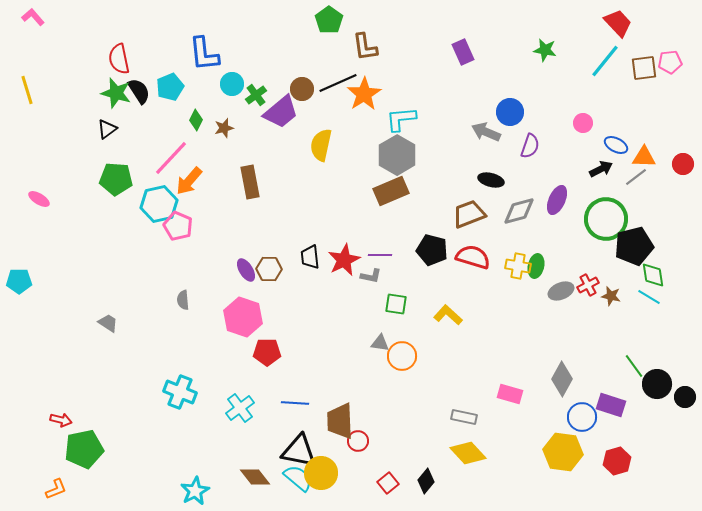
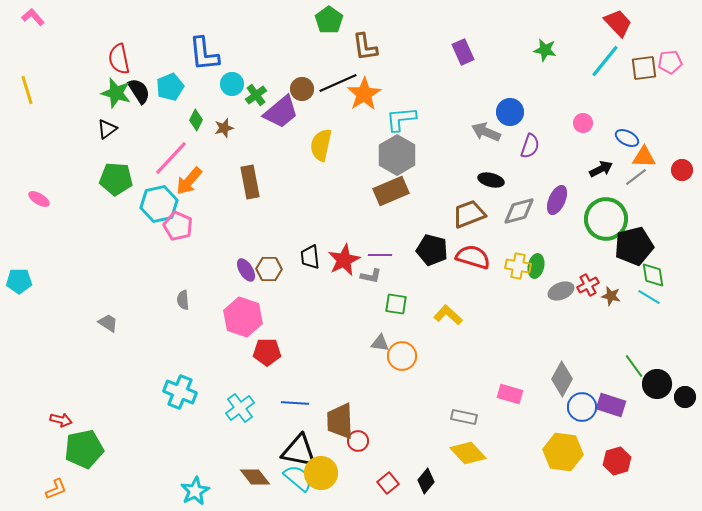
blue ellipse at (616, 145): moved 11 px right, 7 px up
red circle at (683, 164): moved 1 px left, 6 px down
blue circle at (582, 417): moved 10 px up
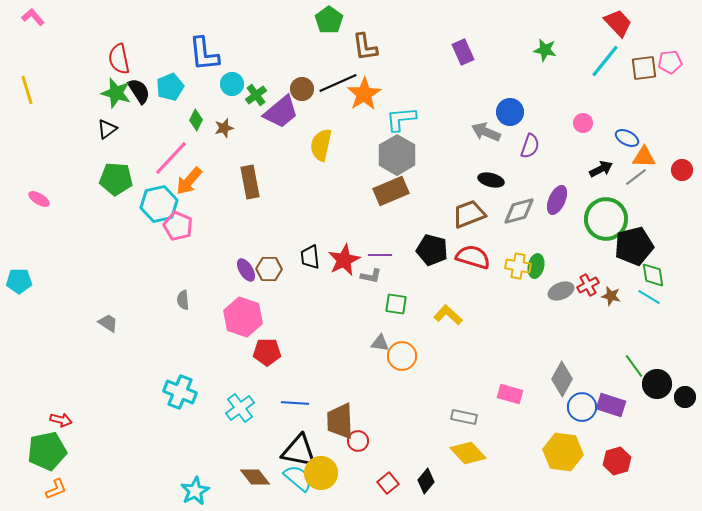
green pentagon at (84, 449): moved 37 px left, 2 px down
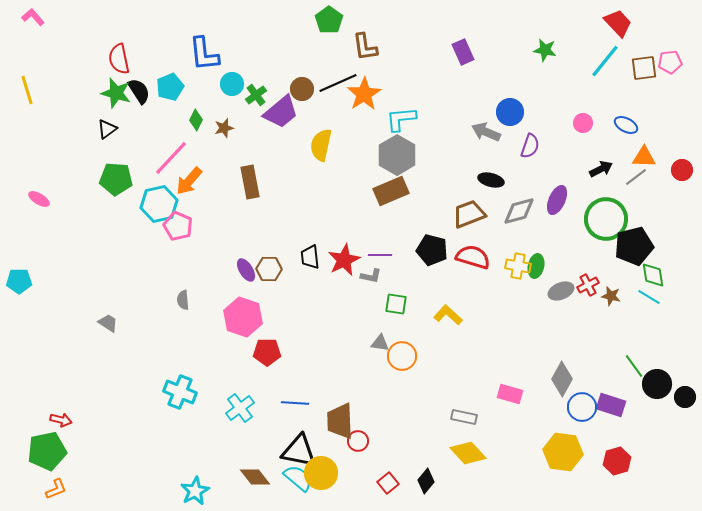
blue ellipse at (627, 138): moved 1 px left, 13 px up
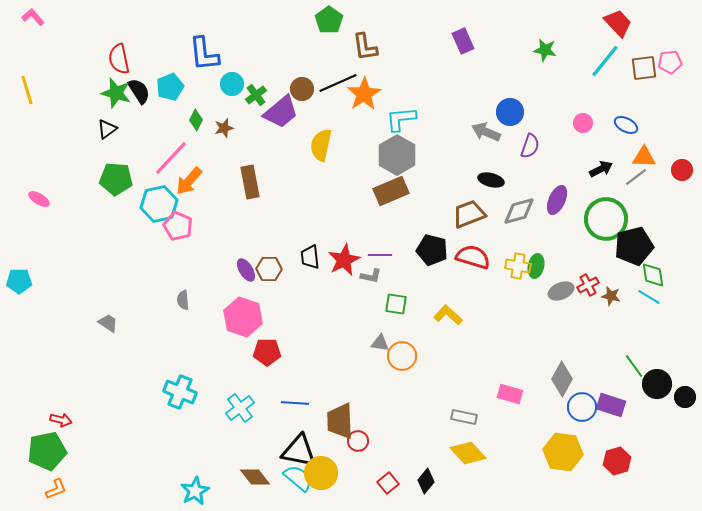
purple rectangle at (463, 52): moved 11 px up
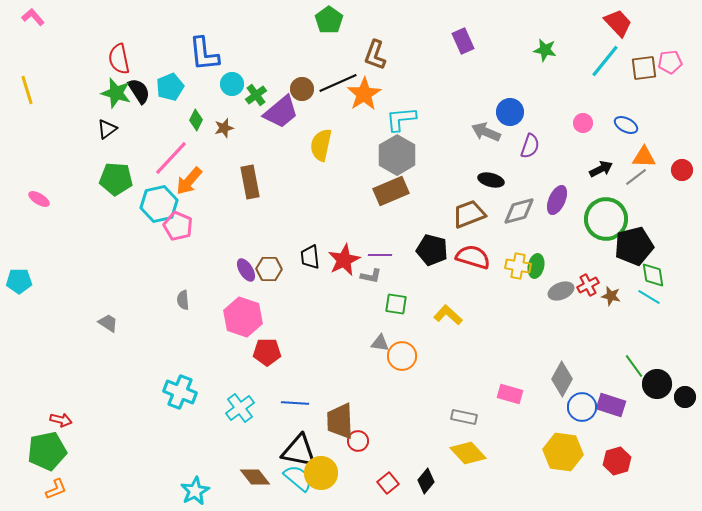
brown L-shape at (365, 47): moved 10 px right, 8 px down; rotated 28 degrees clockwise
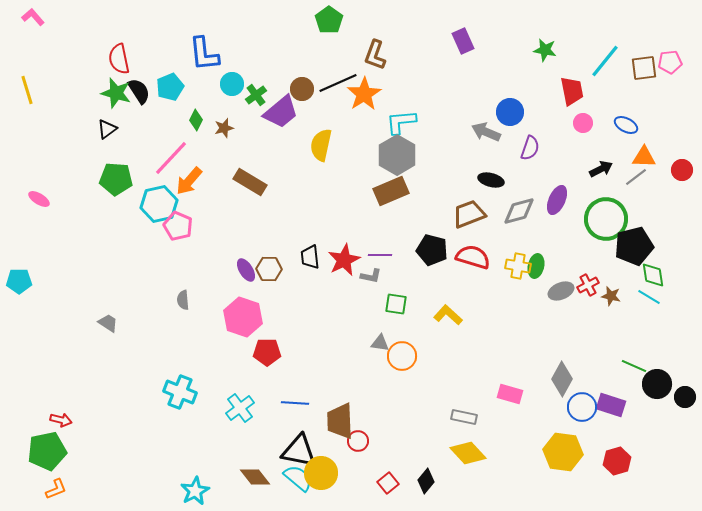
red trapezoid at (618, 23): moved 46 px left, 68 px down; rotated 32 degrees clockwise
cyan L-shape at (401, 119): moved 3 px down
purple semicircle at (530, 146): moved 2 px down
brown rectangle at (250, 182): rotated 48 degrees counterclockwise
green line at (634, 366): rotated 30 degrees counterclockwise
